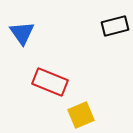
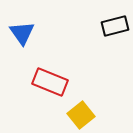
yellow square: rotated 16 degrees counterclockwise
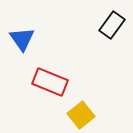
black rectangle: moved 3 px left, 1 px up; rotated 40 degrees counterclockwise
blue triangle: moved 6 px down
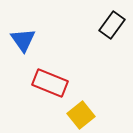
blue triangle: moved 1 px right, 1 px down
red rectangle: moved 1 px down
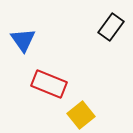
black rectangle: moved 1 px left, 2 px down
red rectangle: moved 1 px left, 1 px down
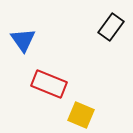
yellow square: rotated 28 degrees counterclockwise
